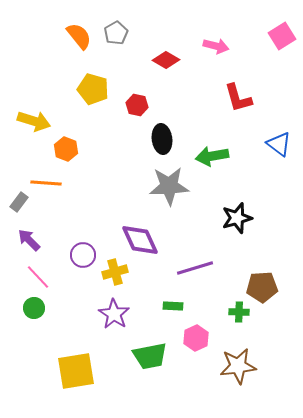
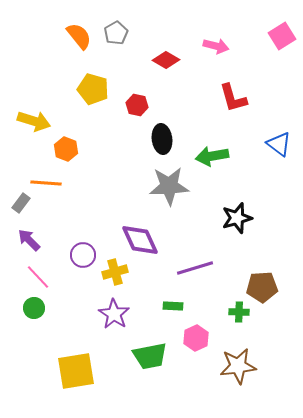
red L-shape: moved 5 px left
gray rectangle: moved 2 px right, 1 px down
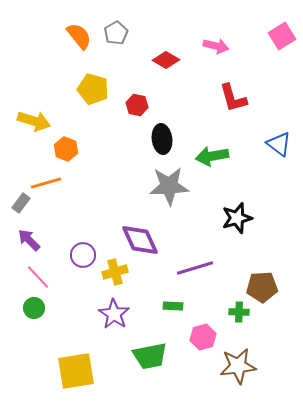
orange line: rotated 20 degrees counterclockwise
pink hexagon: moved 7 px right, 1 px up; rotated 10 degrees clockwise
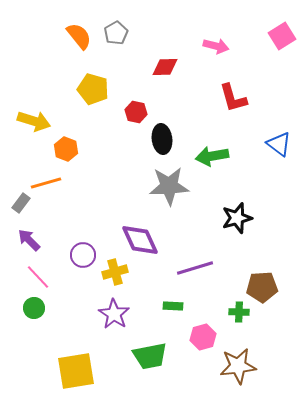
red diamond: moved 1 px left, 7 px down; rotated 32 degrees counterclockwise
red hexagon: moved 1 px left, 7 px down
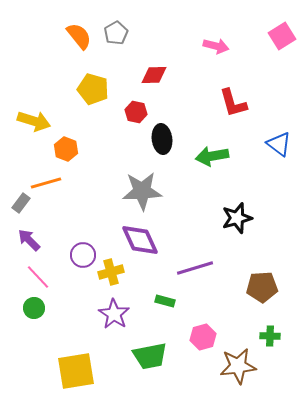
red diamond: moved 11 px left, 8 px down
red L-shape: moved 5 px down
gray star: moved 27 px left, 5 px down
yellow cross: moved 4 px left
green rectangle: moved 8 px left, 5 px up; rotated 12 degrees clockwise
green cross: moved 31 px right, 24 px down
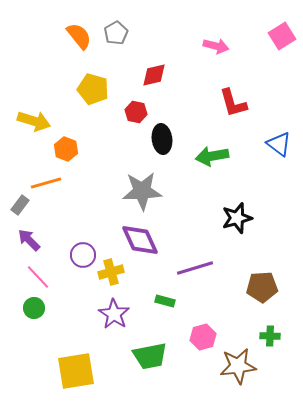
red diamond: rotated 12 degrees counterclockwise
gray rectangle: moved 1 px left, 2 px down
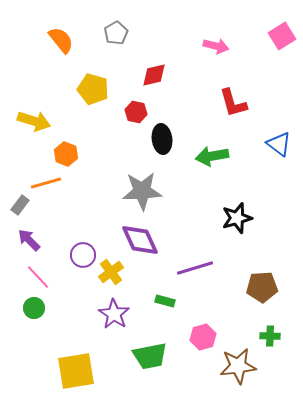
orange semicircle: moved 18 px left, 4 px down
orange hexagon: moved 5 px down
yellow cross: rotated 20 degrees counterclockwise
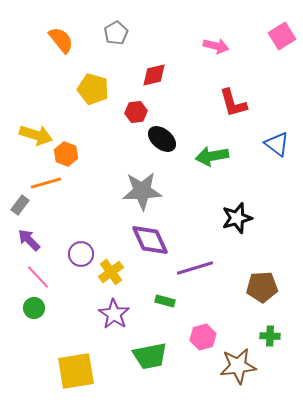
red hexagon: rotated 20 degrees counterclockwise
yellow arrow: moved 2 px right, 14 px down
black ellipse: rotated 44 degrees counterclockwise
blue triangle: moved 2 px left
purple diamond: moved 10 px right
purple circle: moved 2 px left, 1 px up
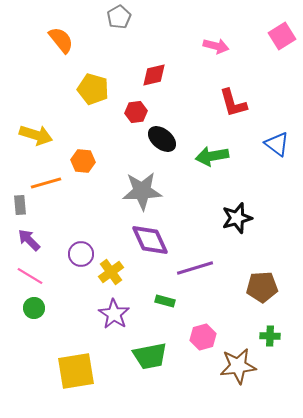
gray pentagon: moved 3 px right, 16 px up
orange hexagon: moved 17 px right, 7 px down; rotated 15 degrees counterclockwise
gray rectangle: rotated 42 degrees counterclockwise
pink line: moved 8 px left, 1 px up; rotated 16 degrees counterclockwise
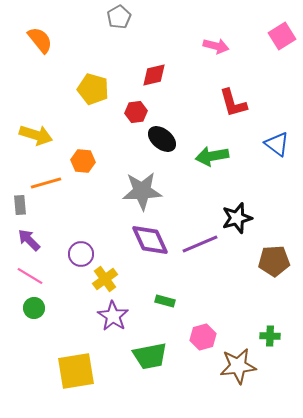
orange semicircle: moved 21 px left
purple line: moved 5 px right, 24 px up; rotated 6 degrees counterclockwise
yellow cross: moved 6 px left, 7 px down
brown pentagon: moved 12 px right, 26 px up
purple star: moved 1 px left, 2 px down
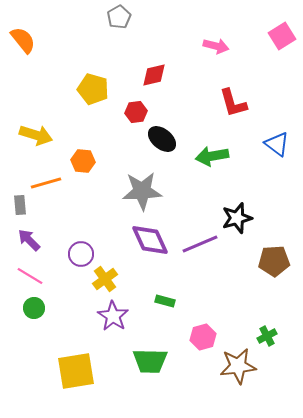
orange semicircle: moved 17 px left
green cross: moved 3 px left; rotated 30 degrees counterclockwise
green trapezoid: moved 5 px down; rotated 12 degrees clockwise
